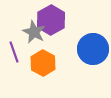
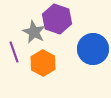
purple hexagon: moved 6 px right, 1 px up; rotated 12 degrees counterclockwise
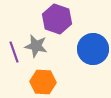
gray star: moved 2 px right, 14 px down; rotated 15 degrees counterclockwise
orange hexagon: moved 19 px down; rotated 25 degrees counterclockwise
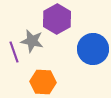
purple hexagon: rotated 12 degrees clockwise
gray star: moved 4 px left, 5 px up
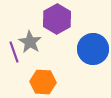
gray star: moved 2 px left, 1 px down; rotated 20 degrees clockwise
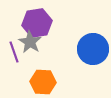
purple hexagon: moved 20 px left, 4 px down; rotated 20 degrees clockwise
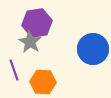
purple line: moved 18 px down
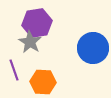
blue circle: moved 1 px up
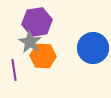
purple hexagon: moved 1 px up
purple line: rotated 10 degrees clockwise
orange hexagon: moved 26 px up
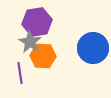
purple line: moved 6 px right, 3 px down
